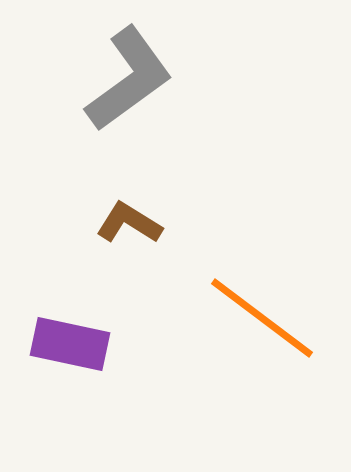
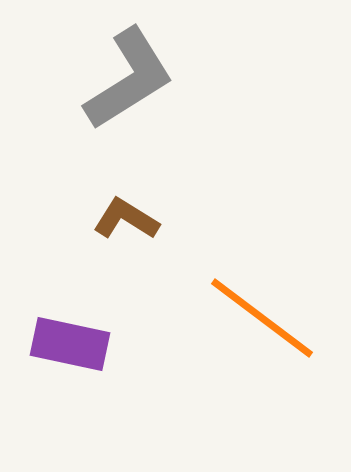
gray L-shape: rotated 4 degrees clockwise
brown L-shape: moved 3 px left, 4 px up
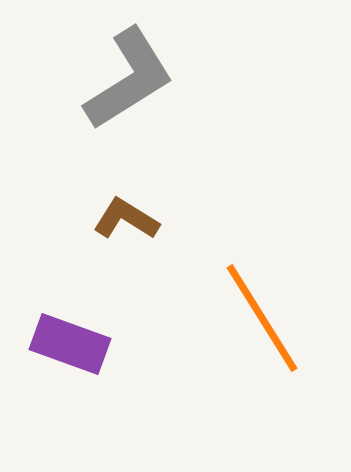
orange line: rotated 21 degrees clockwise
purple rectangle: rotated 8 degrees clockwise
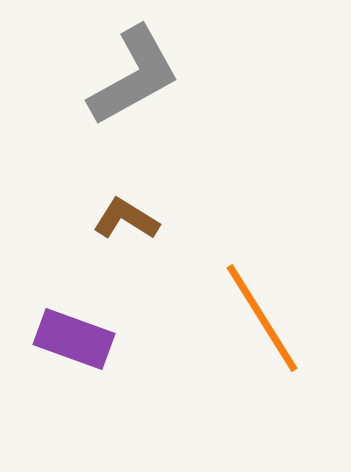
gray L-shape: moved 5 px right, 3 px up; rotated 3 degrees clockwise
purple rectangle: moved 4 px right, 5 px up
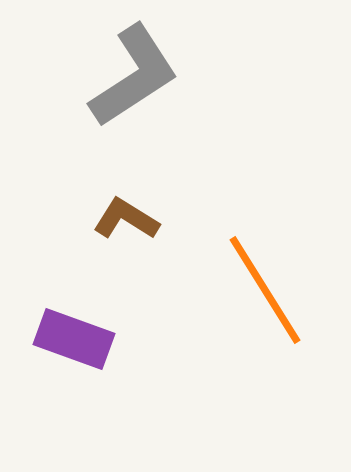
gray L-shape: rotated 4 degrees counterclockwise
orange line: moved 3 px right, 28 px up
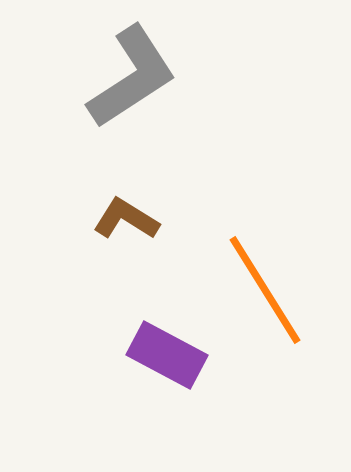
gray L-shape: moved 2 px left, 1 px down
purple rectangle: moved 93 px right, 16 px down; rotated 8 degrees clockwise
